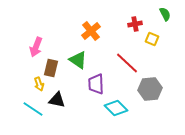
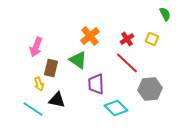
red cross: moved 8 px left, 15 px down; rotated 24 degrees counterclockwise
orange cross: moved 1 px left, 5 px down
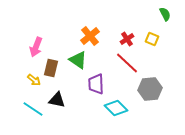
yellow arrow: moved 5 px left, 4 px up; rotated 32 degrees counterclockwise
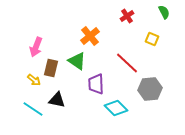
green semicircle: moved 1 px left, 2 px up
red cross: moved 23 px up
green triangle: moved 1 px left, 1 px down
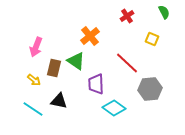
green triangle: moved 1 px left
brown rectangle: moved 3 px right
black triangle: moved 2 px right, 1 px down
cyan diamond: moved 2 px left; rotated 10 degrees counterclockwise
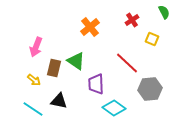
red cross: moved 5 px right, 4 px down
orange cross: moved 9 px up
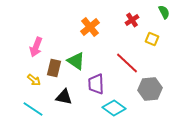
black triangle: moved 5 px right, 4 px up
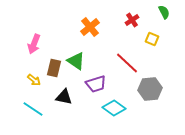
pink arrow: moved 2 px left, 3 px up
purple trapezoid: rotated 105 degrees counterclockwise
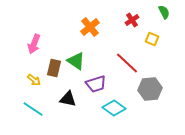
black triangle: moved 4 px right, 2 px down
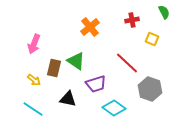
red cross: rotated 24 degrees clockwise
gray hexagon: rotated 25 degrees clockwise
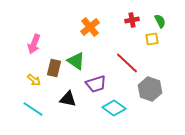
green semicircle: moved 4 px left, 9 px down
yellow square: rotated 32 degrees counterclockwise
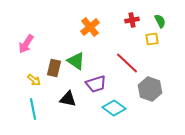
pink arrow: moved 8 px left; rotated 12 degrees clockwise
cyan line: rotated 45 degrees clockwise
